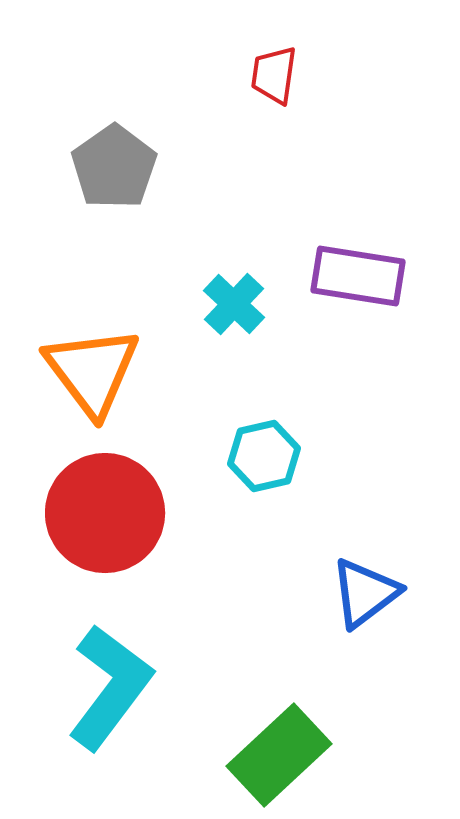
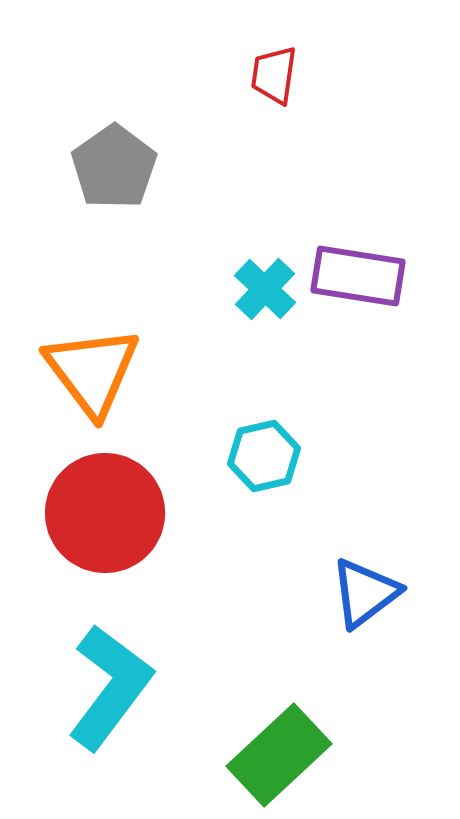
cyan cross: moved 31 px right, 15 px up
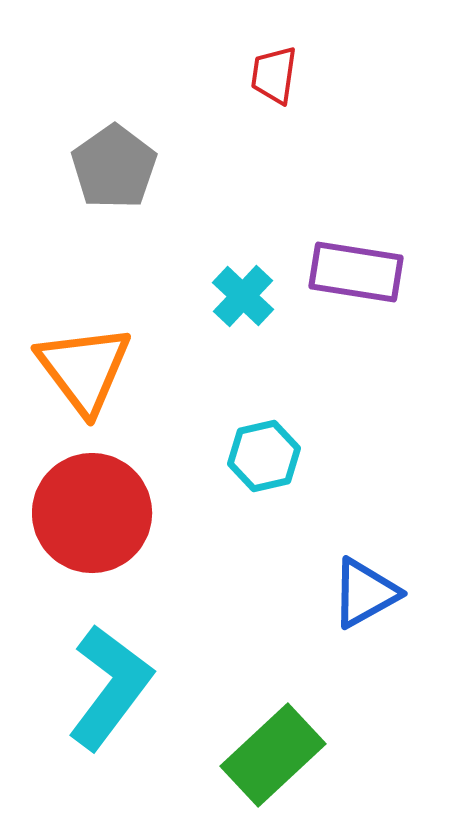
purple rectangle: moved 2 px left, 4 px up
cyan cross: moved 22 px left, 7 px down
orange triangle: moved 8 px left, 2 px up
red circle: moved 13 px left
blue triangle: rotated 8 degrees clockwise
green rectangle: moved 6 px left
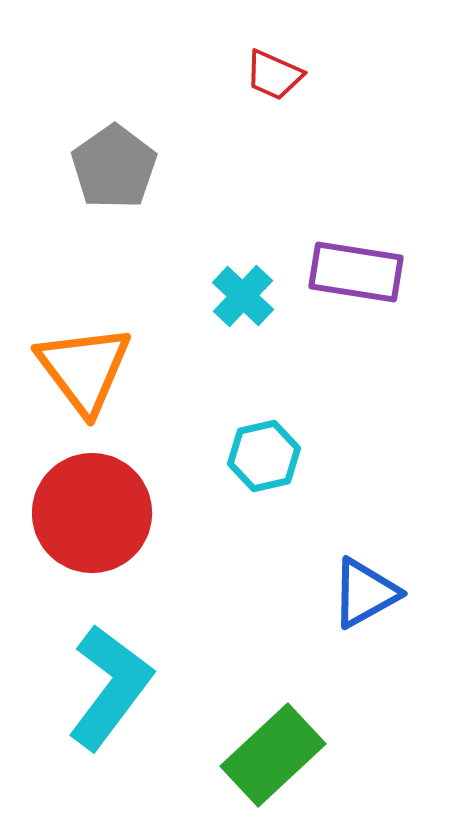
red trapezoid: rotated 74 degrees counterclockwise
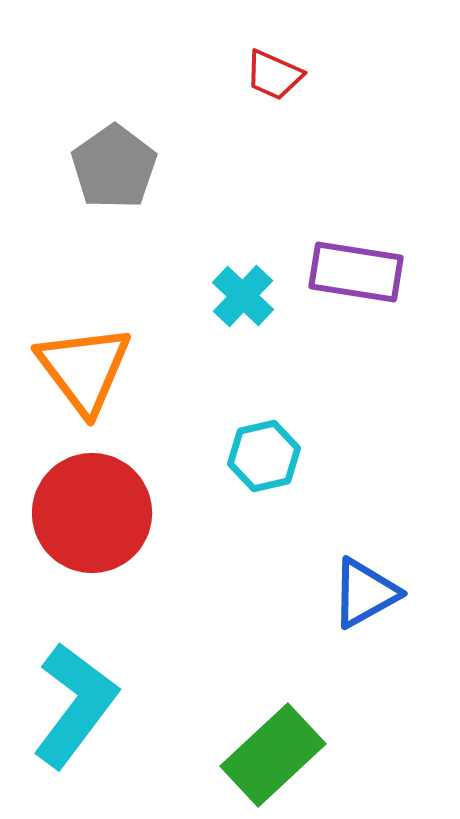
cyan L-shape: moved 35 px left, 18 px down
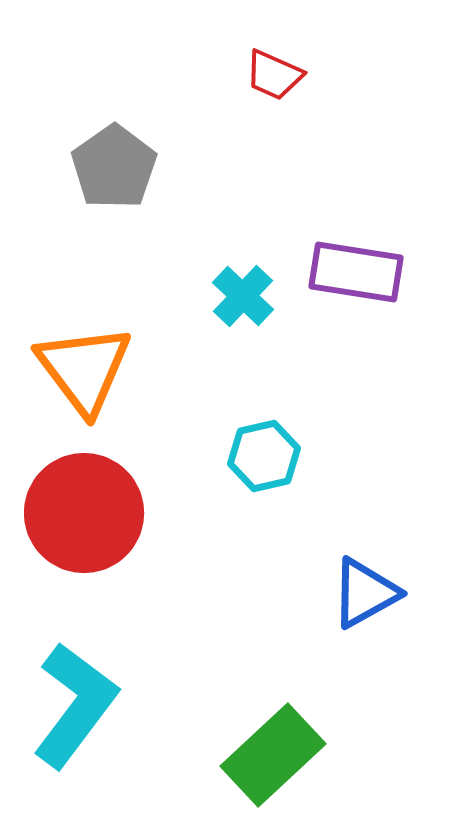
red circle: moved 8 px left
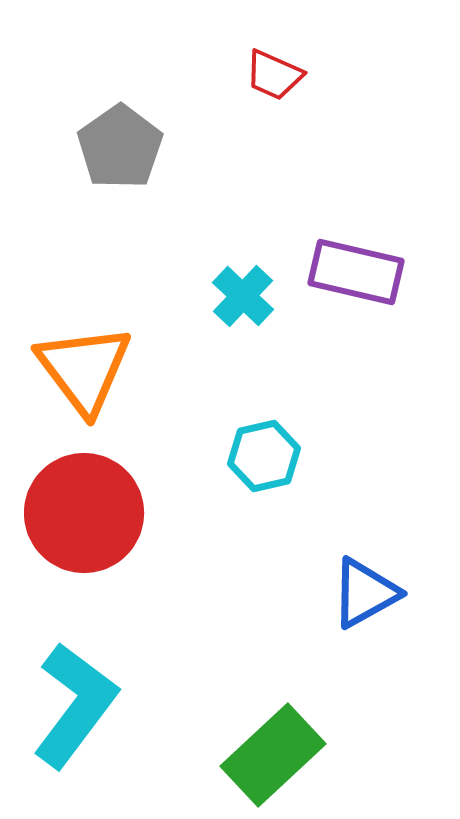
gray pentagon: moved 6 px right, 20 px up
purple rectangle: rotated 4 degrees clockwise
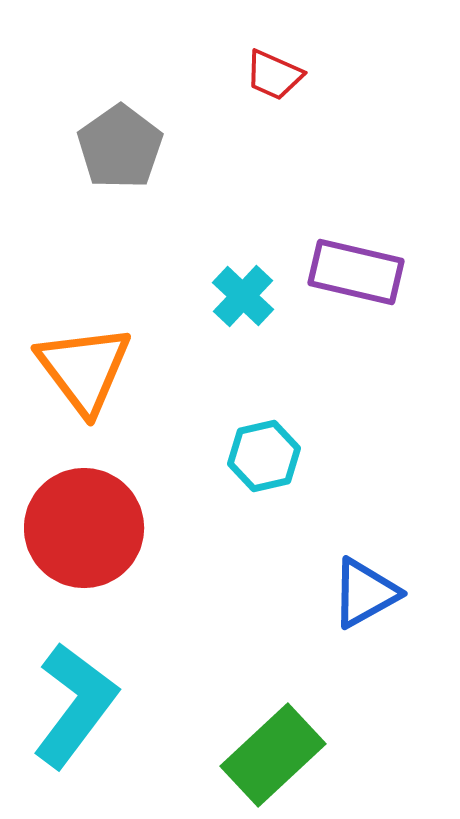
red circle: moved 15 px down
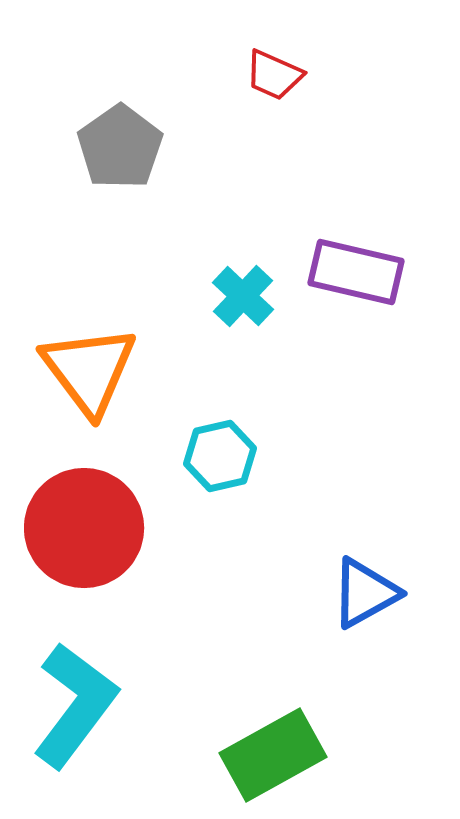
orange triangle: moved 5 px right, 1 px down
cyan hexagon: moved 44 px left
green rectangle: rotated 14 degrees clockwise
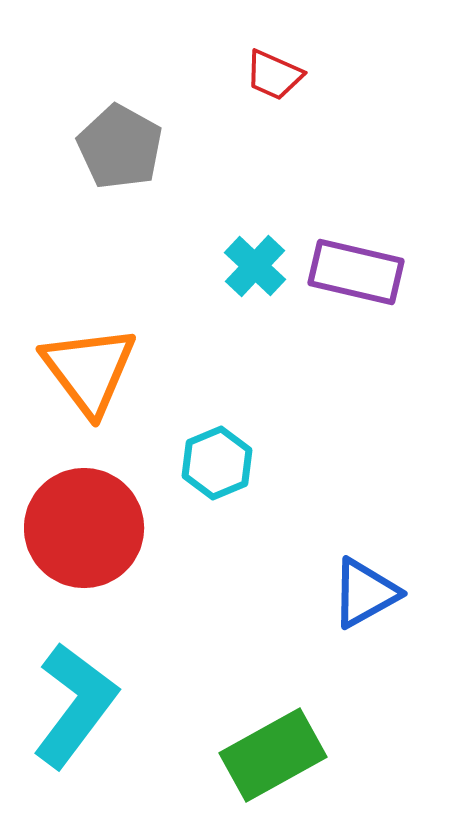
gray pentagon: rotated 8 degrees counterclockwise
cyan cross: moved 12 px right, 30 px up
cyan hexagon: moved 3 px left, 7 px down; rotated 10 degrees counterclockwise
